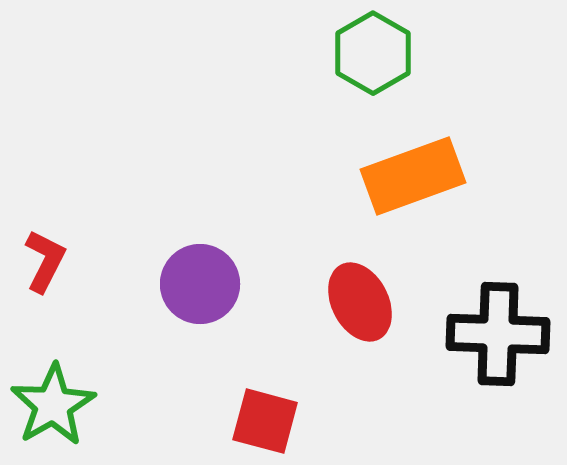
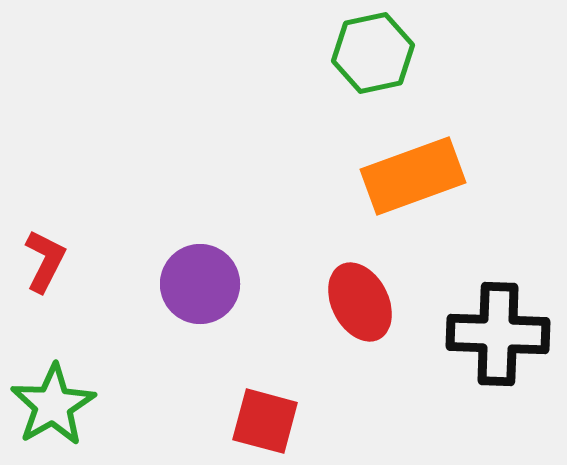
green hexagon: rotated 18 degrees clockwise
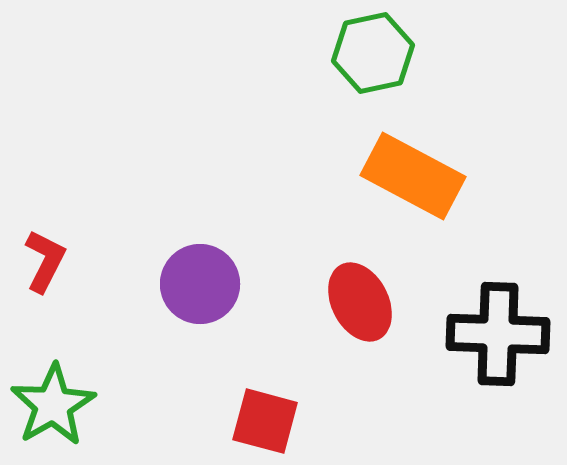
orange rectangle: rotated 48 degrees clockwise
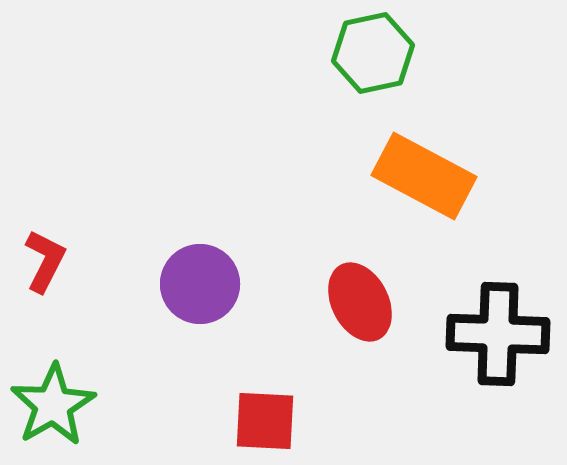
orange rectangle: moved 11 px right
red square: rotated 12 degrees counterclockwise
